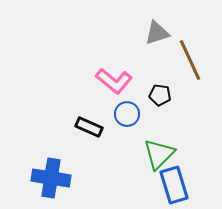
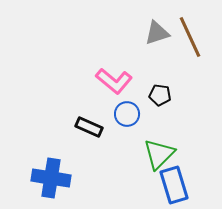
brown line: moved 23 px up
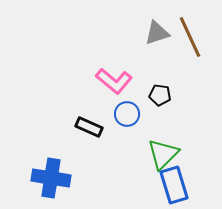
green triangle: moved 4 px right
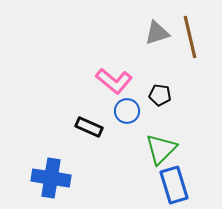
brown line: rotated 12 degrees clockwise
blue circle: moved 3 px up
green triangle: moved 2 px left, 5 px up
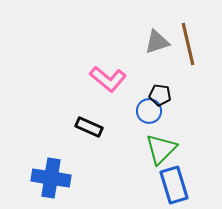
gray triangle: moved 9 px down
brown line: moved 2 px left, 7 px down
pink L-shape: moved 6 px left, 2 px up
blue circle: moved 22 px right
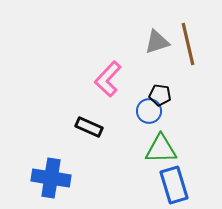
pink L-shape: rotated 93 degrees clockwise
green triangle: rotated 44 degrees clockwise
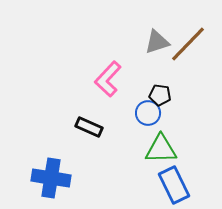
brown line: rotated 57 degrees clockwise
blue circle: moved 1 px left, 2 px down
blue rectangle: rotated 9 degrees counterclockwise
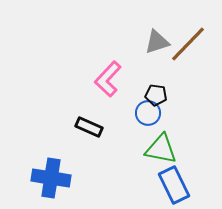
black pentagon: moved 4 px left
green triangle: rotated 12 degrees clockwise
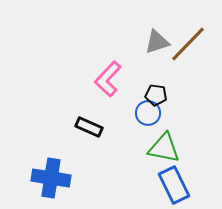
green triangle: moved 3 px right, 1 px up
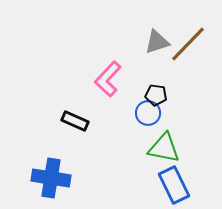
black rectangle: moved 14 px left, 6 px up
